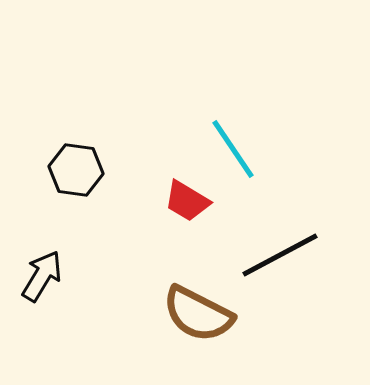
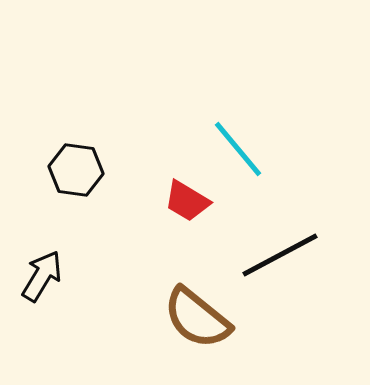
cyan line: moved 5 px right; rotated 6 degrees counterclockwise
brown semicircle: moved 1 px left, 4 px down; rotated 12 degrees clockwise
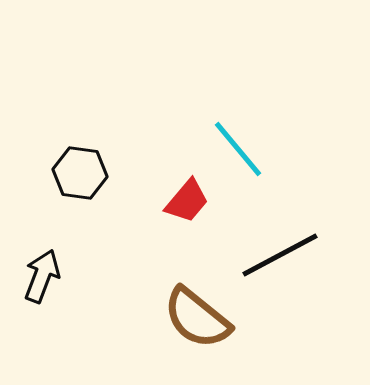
black hexagon: moved 4 px right, 3 px down
red trapezoid: rotated 81 degrees counterclockwise
black arrow: rotated 10 degrees counterclockwise
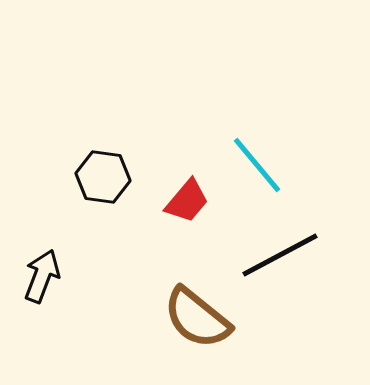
cyan line: moved 19 px right, 16 px down
black hexagon: moved 23 px right, 4 px down
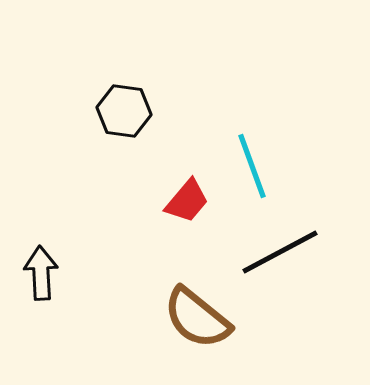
cyan line: moved 5 px left, 1 px down; rotated 20 degrees clockwise
black hexagon: moved 21 px right, 66 px up
black line: moved 3 px up
black arrow: moved 1 px left, 3 px up; rotated 24 degrees counterclockwise
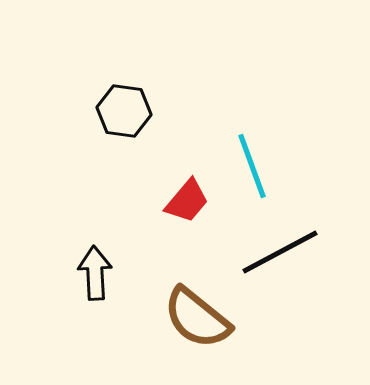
black arrow: moved 54 px right
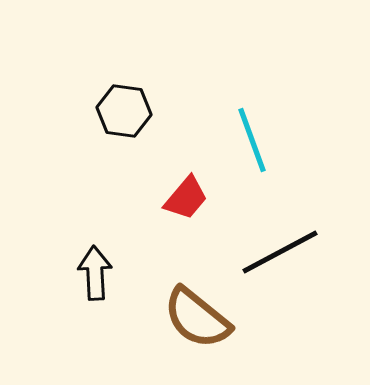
cyan line: moved 26 px up
red trapezoid: moved 1 px left, 3 px up
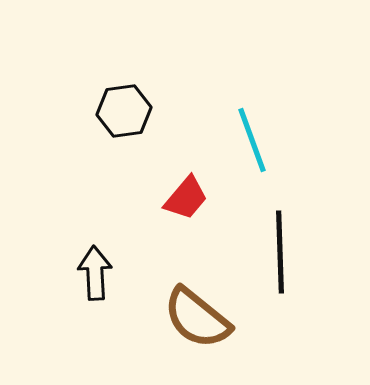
black hexagon: rotated 16 degrees counterclockwise
black line: rotated 64 degrees counterclockwise
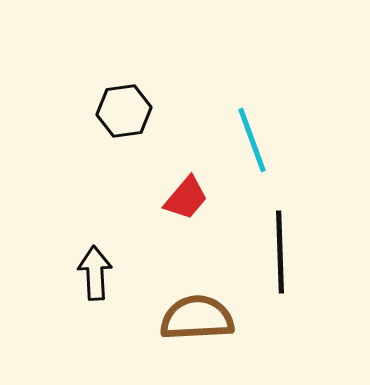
brown semicircle: rotated 138 degrees clockwise
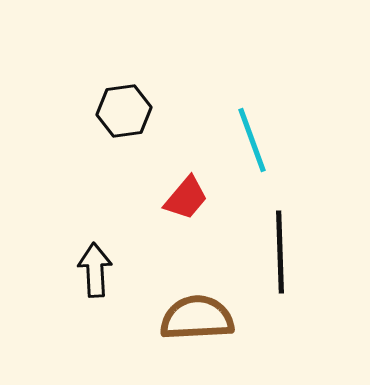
black arrow: moved 3 px up
